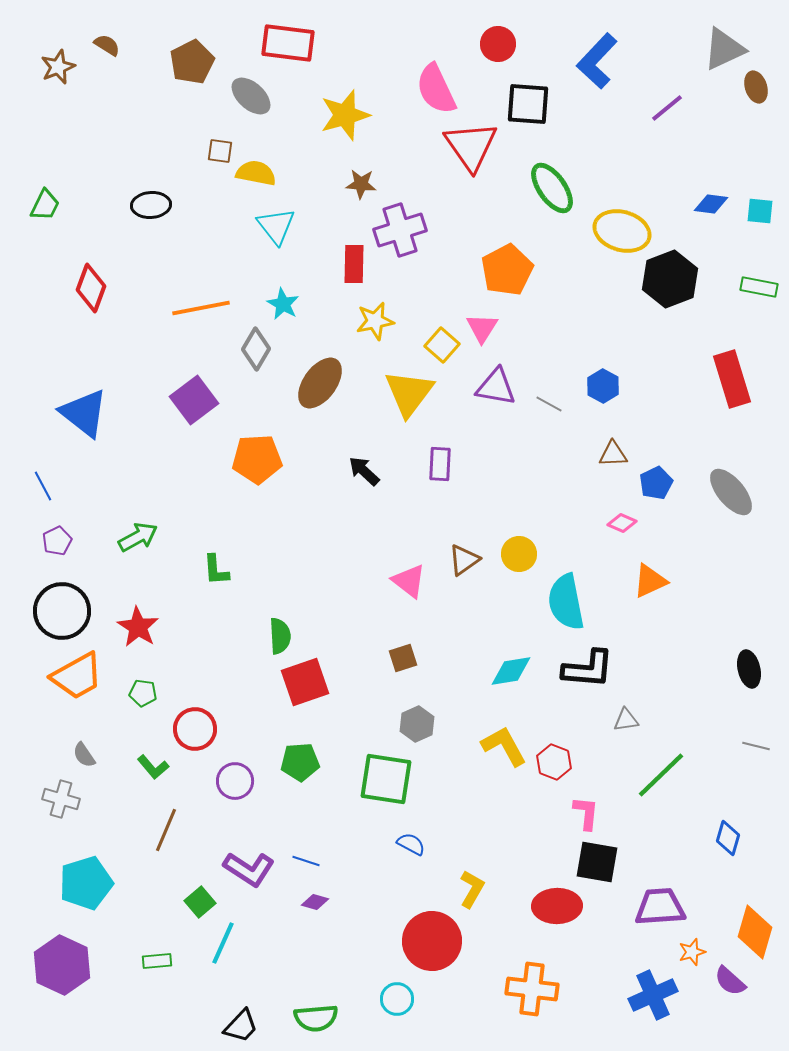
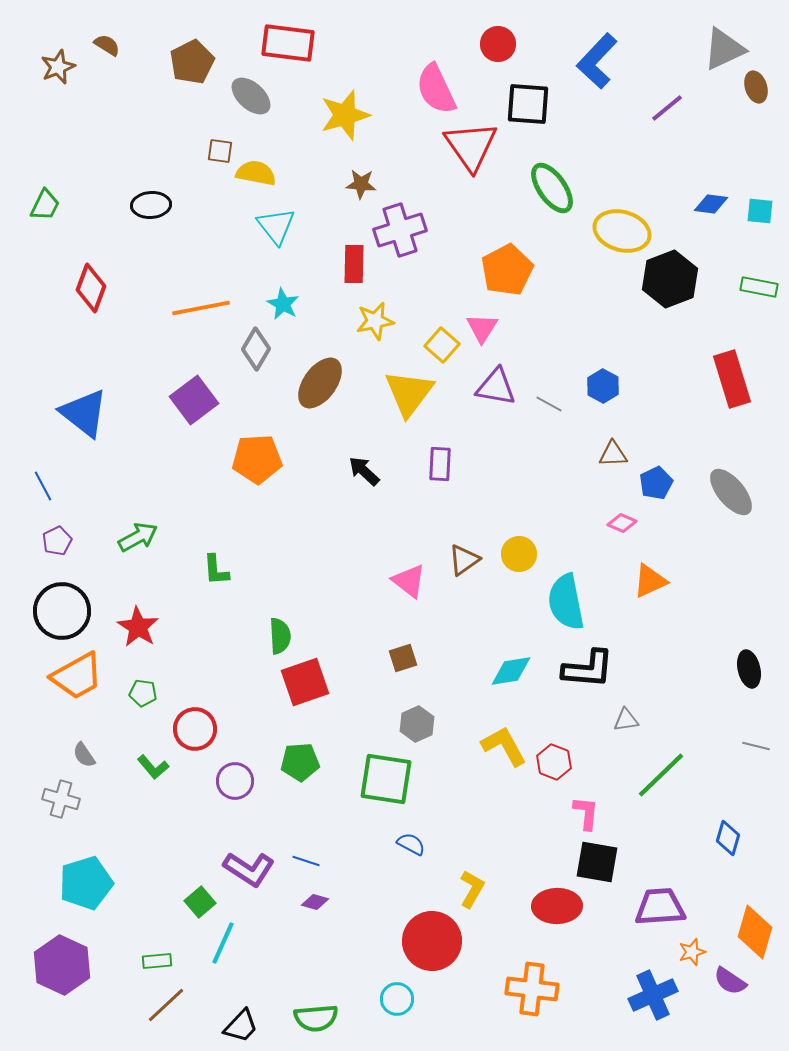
brown line at (166, 830): moved 175 px down; rotated 24 degrees clockwise
purple semicircle at (730, 981): rotated 8 degrees counterclockwise
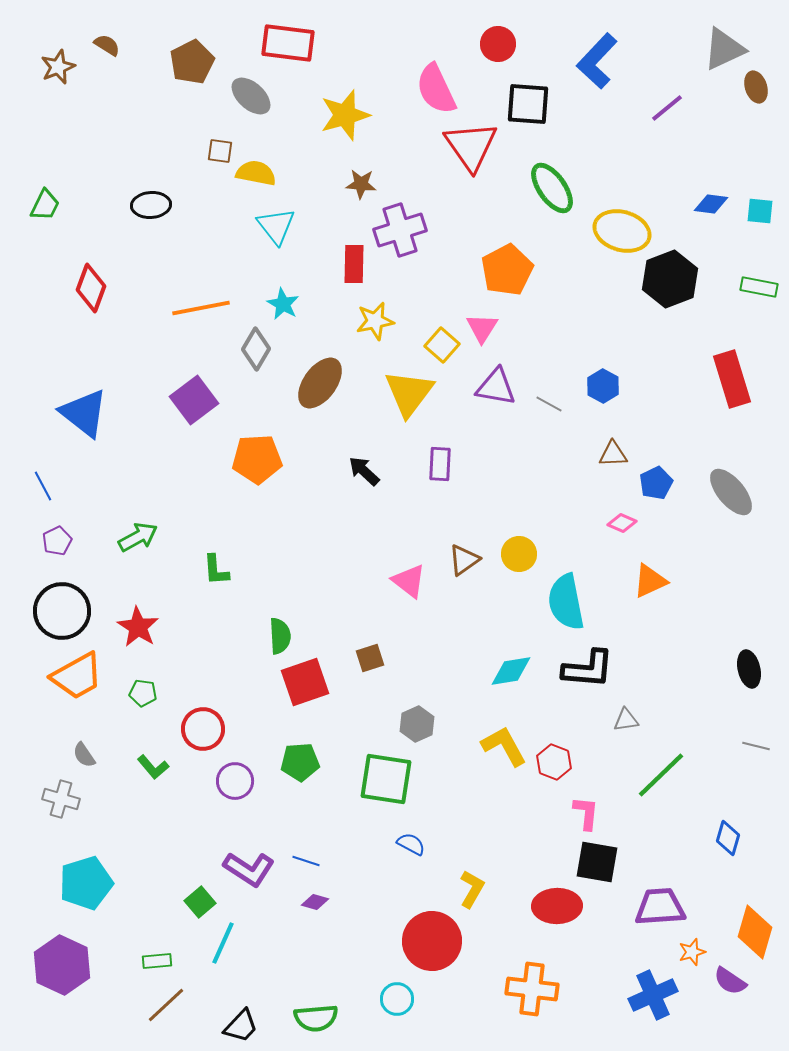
brown square at (403, 658): moved 33 px left
red circle at (195, 729): moved 8 px right
